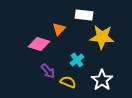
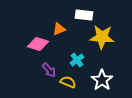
orange triangle: rotated 24 degrees clockwise
pink diamond: moved 1 px left
purple arrow: moved 1 px right, 1 px up
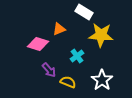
white rectangle: moved 3 px up; rotated 24 degrees clockwise
yellow star: moved 1 px left, 2 px up
cyan cross: moved 4 px up
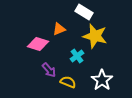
yellow star: moved 6 px left, 1 px down; rotated 10 degrees clockwise
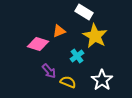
orange triangle: moved 2 px down
yellow star: rotated 15 degrees clockwise
purple arrow: moved 1 px down
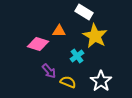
orange triangle: rotated 24 degrees clockwise
white star: moved 1 px left, 1 px down
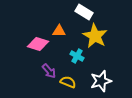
cyan cross: rotated 24 degrees counterclockwise
white star: rotated 20 degrees clockwise
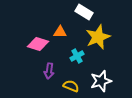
orange triangle: moved 1 px right, 1 px down
yellow star: moved 3 px right, 1 px down; rotated 20 degrees clockwise
cyan cross: rotated 32 degrees clockwise
purple arrow: rotated 49 degrees clockwise
yellow semicircle: moved 3 px right, 4 px down
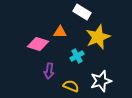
white rectangle: moved 2 px left
